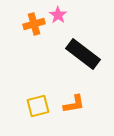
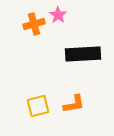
black rectangle: rotated 40 degrees counterclockwise
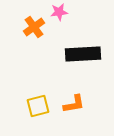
pink star: moved 1 px right, 3 px up; rotated 30 degrees clockwise
orange cross: moved 3 px down; rotated 20 degrees counterclockwise
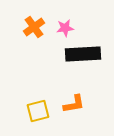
pink star: moved 6 px right, 16 px down
yellow square: moved 5 px down
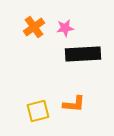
orange L-shape: rotated 15 degrees clockwise
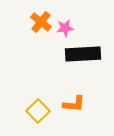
orange cross: moved 7 px right, 5 px up; rotated 15 degrees counterclockwise
yellow square: rotated 30 degrees counterclockwise
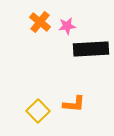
orange cross: moved 1 px left
pink star: moved 2 px right, 2 px up
black rectangle: moved 8 px right, 5 px up
